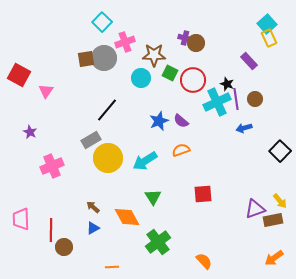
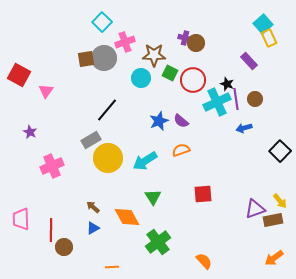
cyan square at (267, 24): moved 4 px left
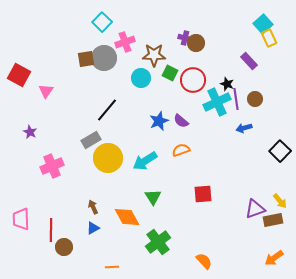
brown arrow at (93, 207): rotated 24 degrees clockwise
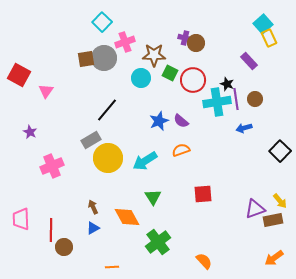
cyan cross at (217, 102): rotated 16 degrees clockwise
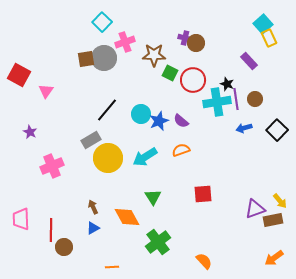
cyan circle at (141, 78): moved 36 px down
black square at (280, 151): moved 3 px left, 21 px up
cyan arrow at (145, 161): moved 4 px up
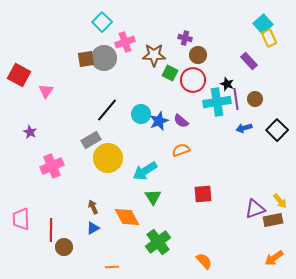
brown circle at (196, 43): moved 2 px right, 12 px down
cyan arrow at (145, 157): moved 14 px down
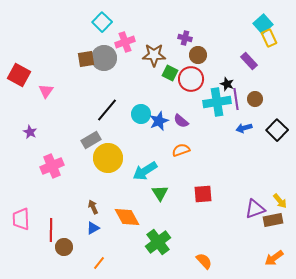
red circle at (193, 80): moved 2 px left, 1 px up
green triangle at (153, 197): moved 7 px right, 4 px up
orange line at (112, 267): moved 13 px left, 4 px up; rotated 48 degrees counterclockwise
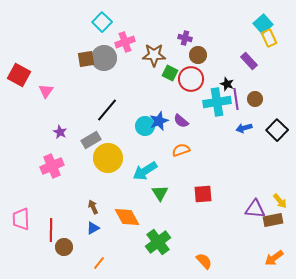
cyan circle at (141, 114): moved 4 px right, 12 px down
purple star at (30, 132): moved 30 px right
purple triangle at (255, 209): rotated 25 degrees clockwise
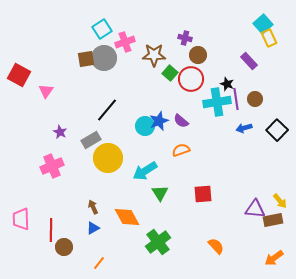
cyan square at (102, 22): moved 7 px down; rotated 12 degrees clockwise
green square at (170, 73): rotated 14 degrees clockwise
orange semicircle at (204, 261): moved 12 px right, 15 px up
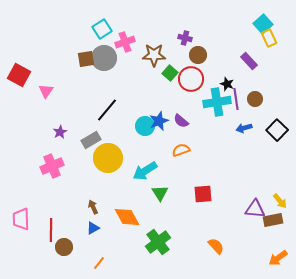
purple star at (60, 132): rotated 16 degrees clockwise
orange arrow at (274, 258): moved 4 px right
